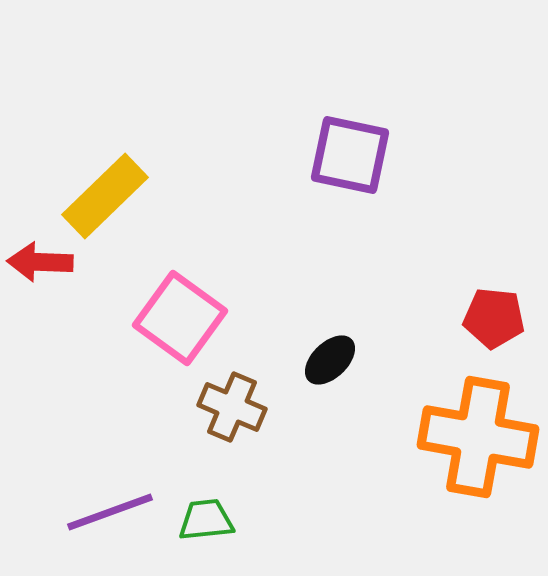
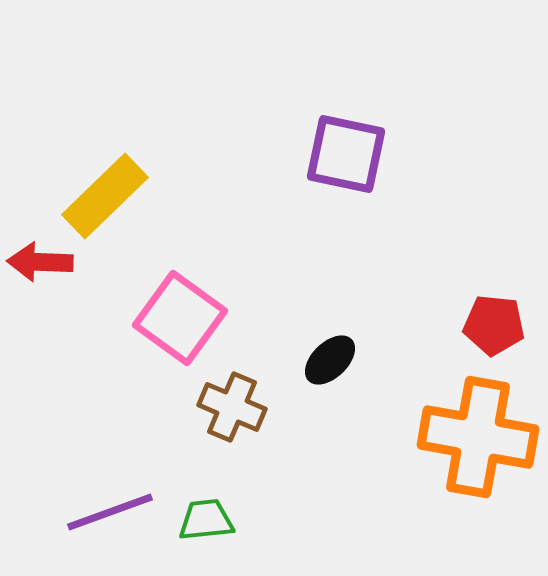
purple square: moved 4 px left, 1 px up
red pentagon: moved 7 px down
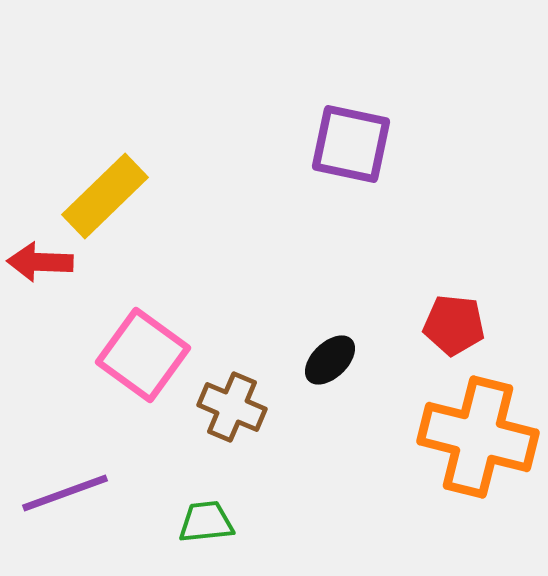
purple square: moved 5 px right, 10 px up
pink square: moved 37 px left, 37 px down
red pentagon: moved 40 px left
orange cross: rotated 4 degrees clockwise
purple line: moved 45 px left, 19 px up
green trapezoid: moved 2 px down
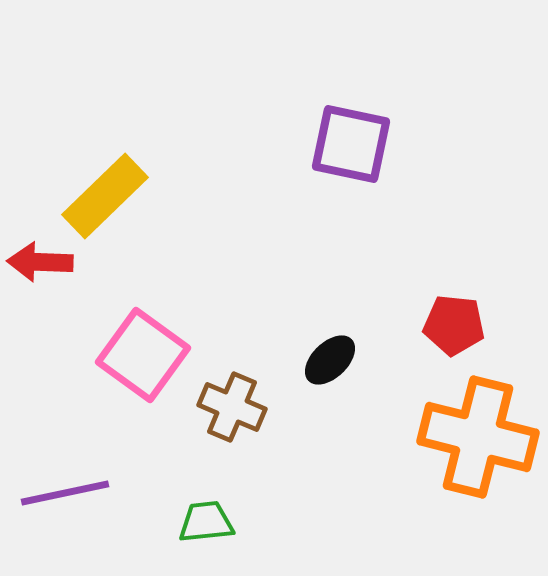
purple line: rotated 8 degrees clockwise
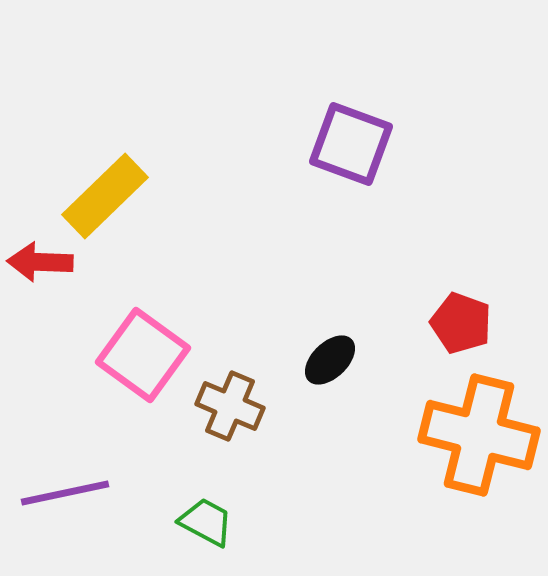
purple square: rotated 8 degrees clockwise
red pentagon: moved 7 px right, 2 px up; rotated 14 degrees clockwise
brown cross: moved 2 px left, 1 px up
orange cross: moved 1 px right, 2 px up
green trapezoid: rotated 34 degrees clockwise
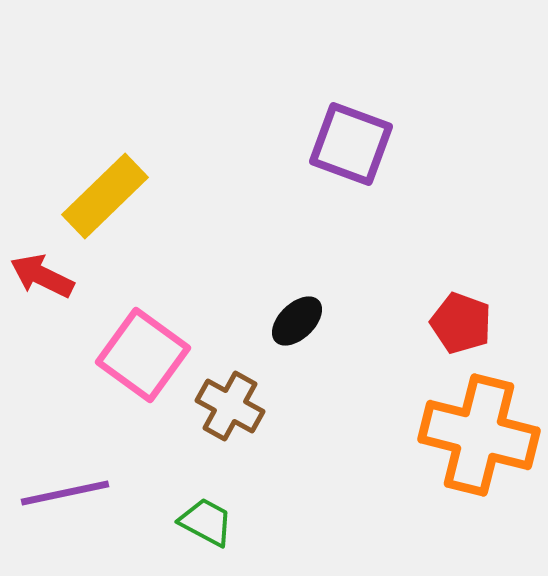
red arrow: moved 2 px right, 14 px down; rotated 24 degrees clockwise
black ellipse: moved 33 px left, 39 px up
brown cross: rotated 6 degrees clockwise
